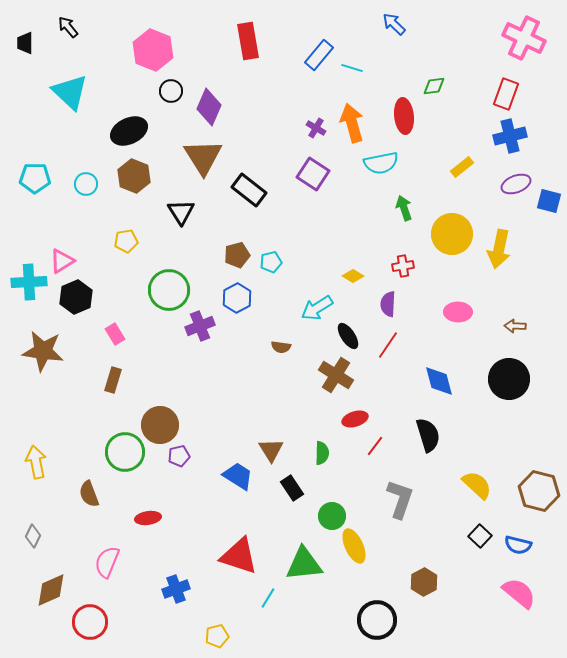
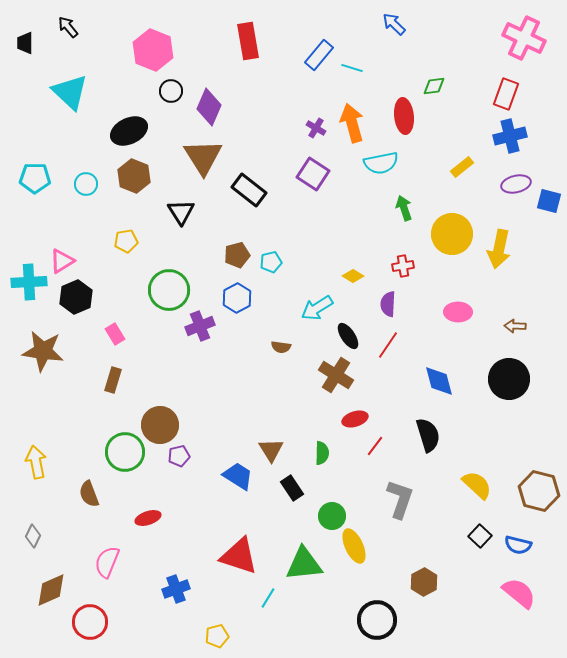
purple ellipse at (516, 184): rotated 8 degrees clockwise
red ellipse at (148, 518): rotated 10 degrees counterclockwise
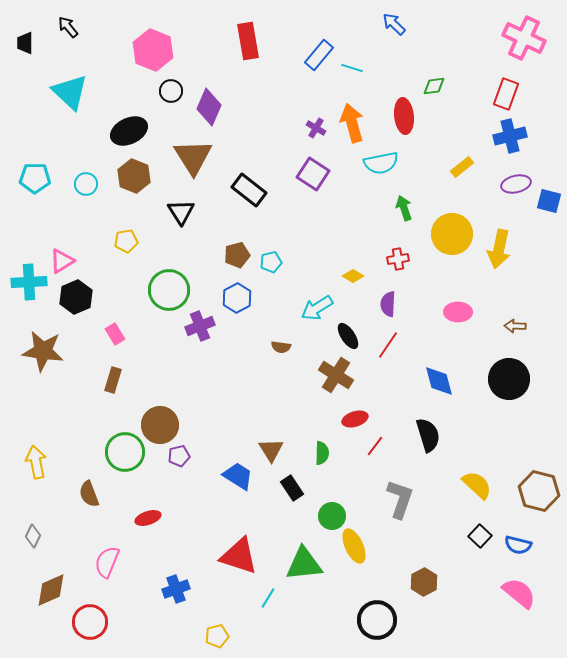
brown triangle at (203, 157): moved 10 px left
red cross at (403, 266): moved 5 px left, 7 px up
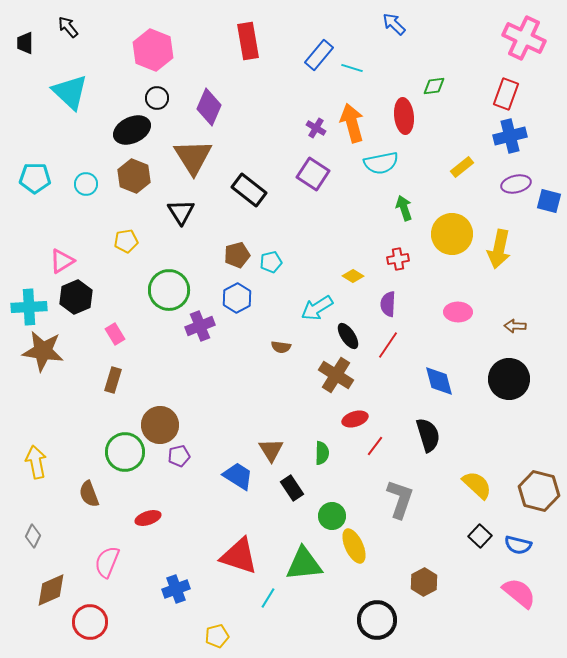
black circle at (171, 91): moved 14 px left, 7 px down
black ellipse at (129, 131): moved 3 px right, 1 px up
cyan cross at (29, 282): moved 25 px down
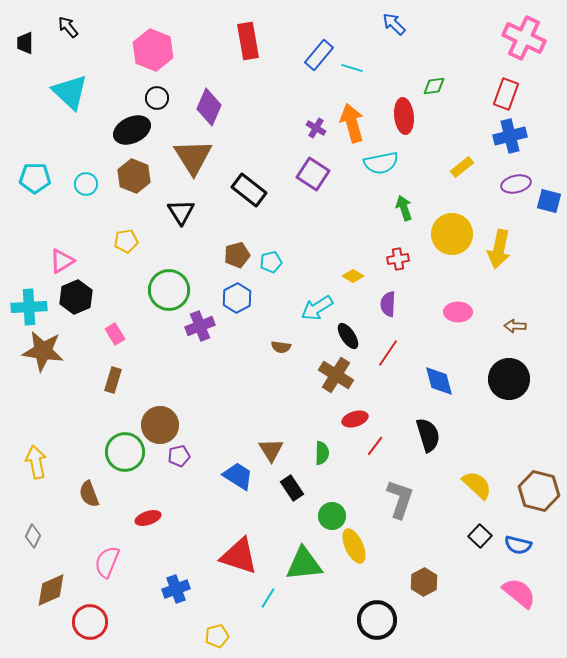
red line at (388, 345): moved 8 px down
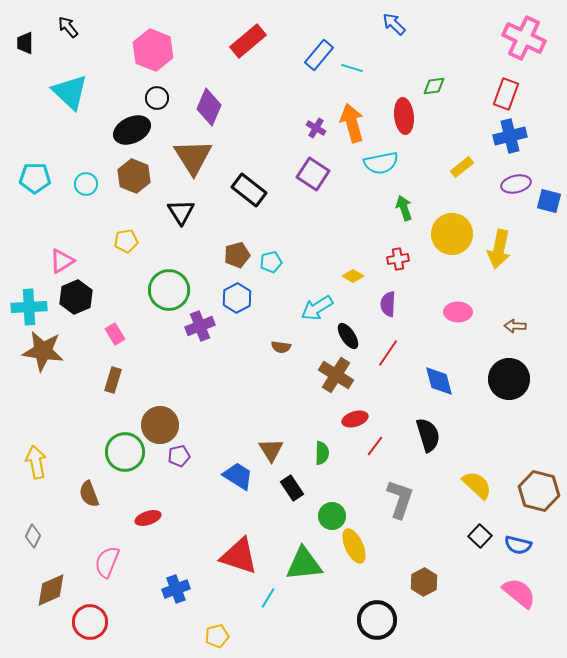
red rectangle at (248, 41): rotated 60 degrees clockwise
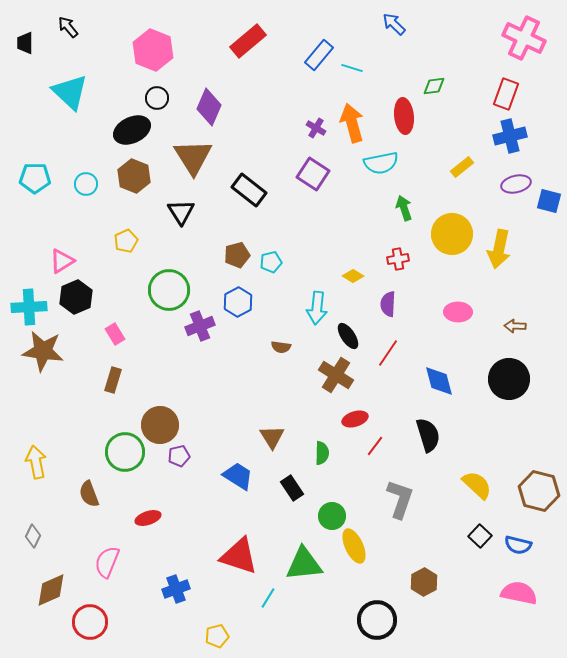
yellow pentagon at (126, 241): rotated 15 degrees counterclockwise
blue hexagon at (237, 298): moved 1 px right, 4 px down
cyan arrow at (317, 308): rotated 52 degrees counterclockwise
brown triangle at (271, 450): moved 1 px right, 13 px up
pink semicircle at (519, 593): rotated 27 degrees counterclockwise
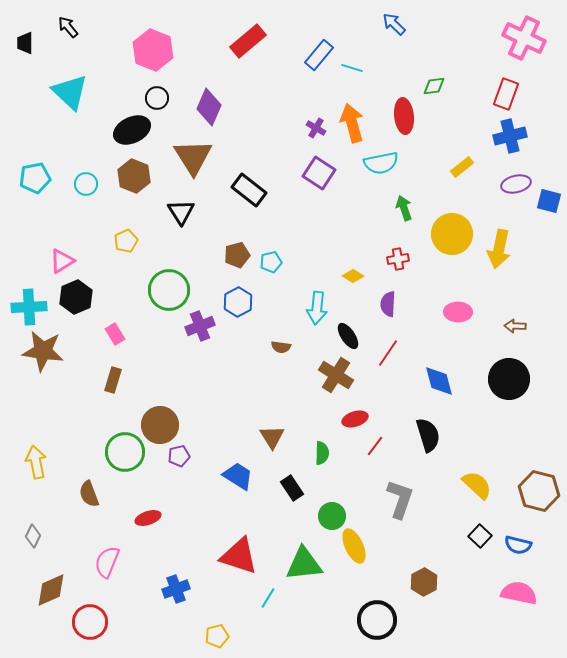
purple square at (313, 174): moved 6 px right, 1 px up
cyan pentagon at (35, 178): rotated 12 degrees counterclockwise
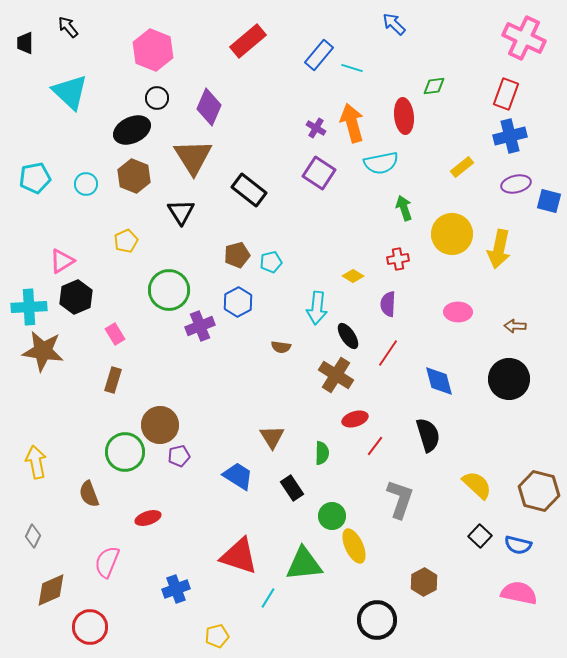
red circle at (90, 622): moved 5 px down
